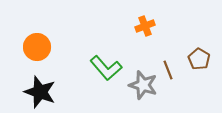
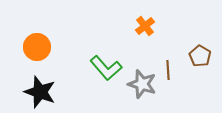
orange cross: rotated 18 degrees counterclockwise
brown pentagon: moved 1 px right, 3 px up
brown line: rotated 18 degrees clockwise
gray star: moved 1 px left, 1 px up
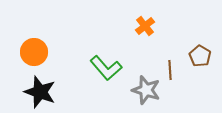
orange circle: moved 3 px left, 5 px down
brown line: moved 2 px right
gray star: moved 4 px right, 6 px down
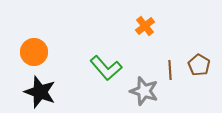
brown pentagon: moved 1 px left, 9 px down
gray star: moved 2 px left, 1 px down
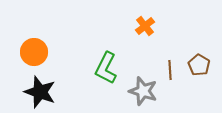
green L-shape: rotated 68 degrees clockwise
gray star: moved 1 px left
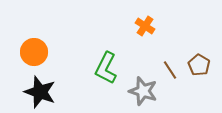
orange cross: rotated 18 degrees counterclockwise
brown line: rotated 30 degrees counterclockwise
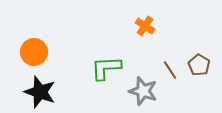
green L-shape: rotated 60 degrees clockwise
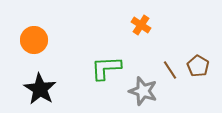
orange cross: moved 4 px left, 1 px up
orange circle: moved 12 px up
brown pentagon: moved 1 px left, 1 px down
black star: moved 3 px up; rotated 12 degrees clockwise
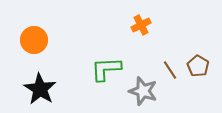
orange cross: rotated 30 degrees clockwise
green L-shape: moved 1 px down
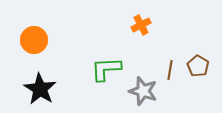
brown line: rotated 42 degrees clockwise
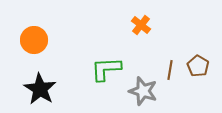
orange cross: rotated 24 degrees counterclockwise
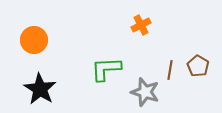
orange cross: rotated 24 degrees clockwise
gray star: moved 2 px right, 1 px down
